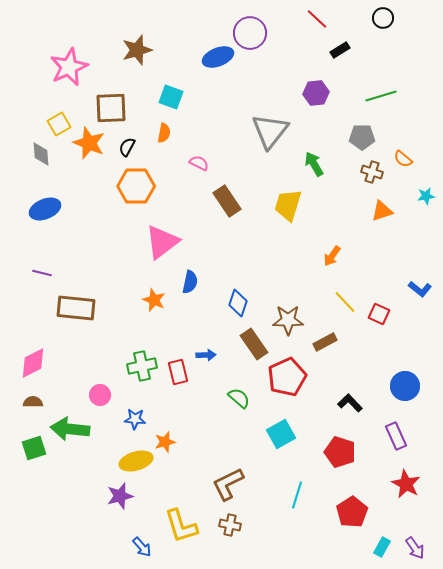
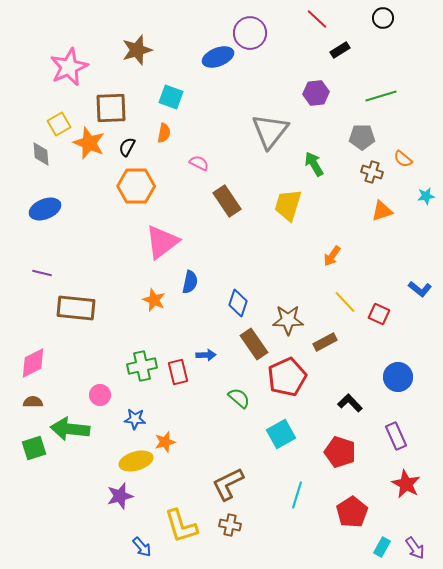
blue circle at (405, 386): moved 7 px left, 9 px up
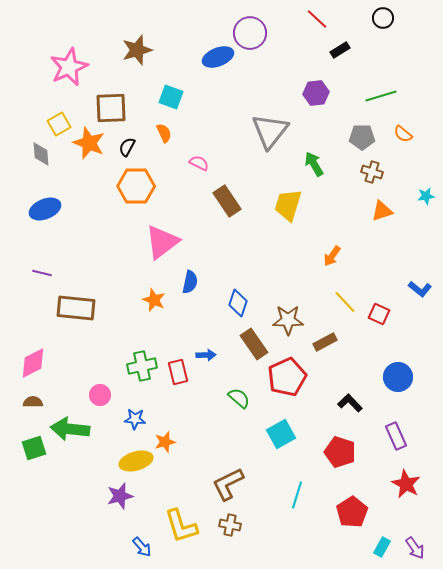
orange semicircle at (164, 133): rotated 36 degrees counterclockwise
orange semicircle at (403, 159): moved 25 px up
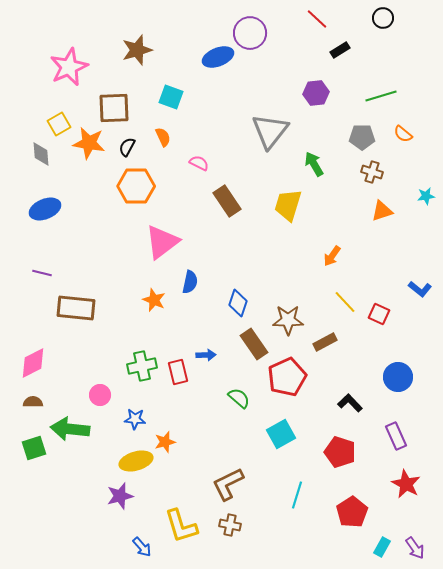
brown square at (111, 108): moved 3 px right
orange semicircle at (164, 133): moved 1 px left, 4 px down
orange star at (89, 143): rotated 12 degrees counterclockwise
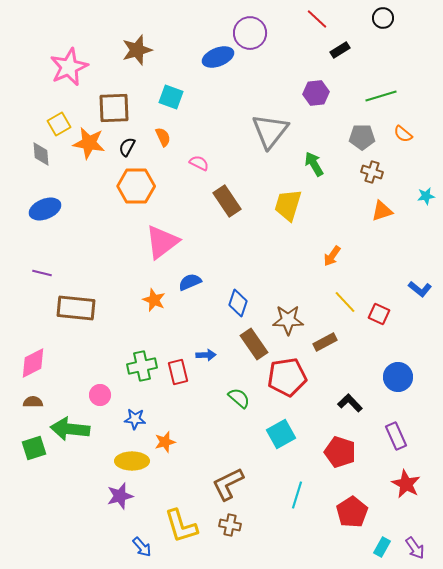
blue semicircle at (190, 282): rotated 125 degrees counterclockwise
red pentagon at (287, 377): rotated 15 degrees clockwise
yellow ellipse at (136, 461): moved 4 px left; rotated 16 degrees clockwise
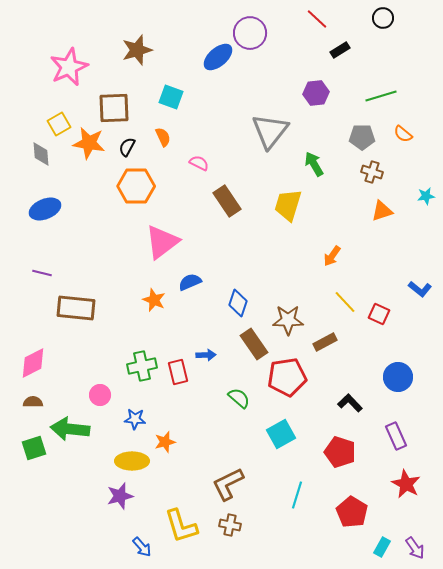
blue ellipse at (218, 57): rotated 20 degrees counterclockwise
red pentagon at (352, 512): rotated 8 degrees counterclockwise
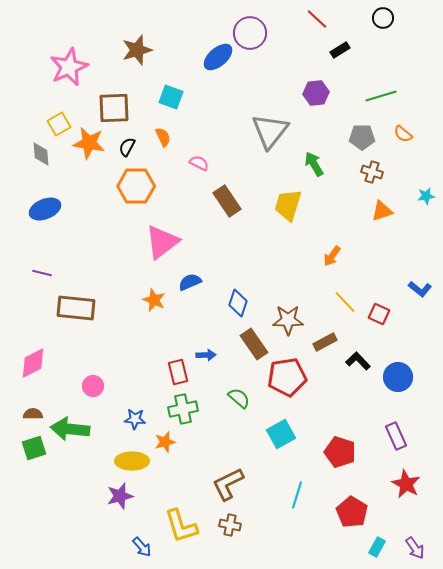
green cross at (142, 366): moved 41 px right, 43 px down
pink circle at (100, 395): moved 7 px left, 9 px up
brown semicircle at (33, 402): moved 12 px down
black L-shape at (350, 403): moved 8 px right, 42 px up
cyan rectangle at (382, 547): moved 5 px left
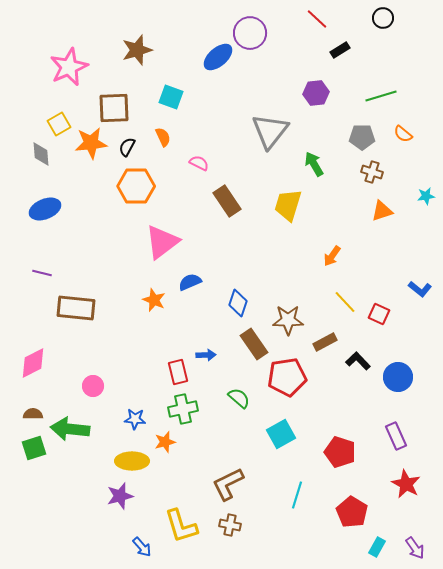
orange star at (89, 143): moved 2 px right; rotated 16 degrees counterclockwise
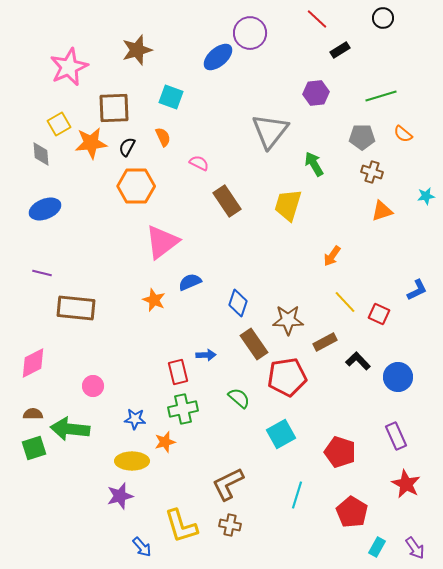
blue L-shape at (420, 289): moved 3 px left, 1 px down; rotated 65 degrees counterclockwise
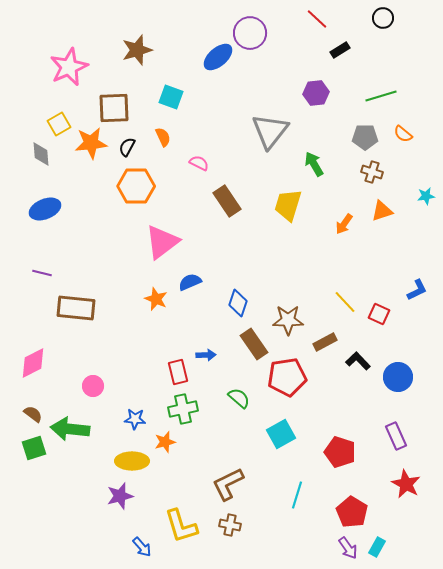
gray pentagon at (362, 137): moved 3 px right
orange arrow at (332, 256): moved 12 px right, 32 px up
orange star at (154, 300): moved 2 px right, 1 px up
brown semicircle at (33, 414): rotated 36 degrees clockwise
purple arrow at (415, 548): moved 67 px left
